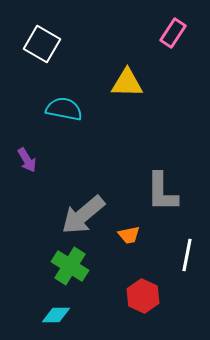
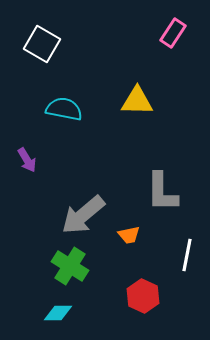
yellow triangle: moved 10 px right, 18 px down
cyan diamond: moved 2 px right, 2 px up
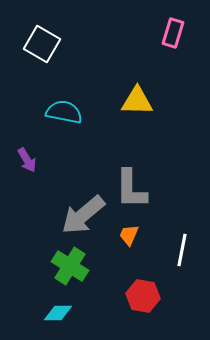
pink rectangle: rotated 16 degrees counterclockwise
cyan semicircle: moved 3 px down
gray L-shape: moved 31 px left, 3 px up
orange trapezoid: rotated 125 degrees clockwise
white line: moved 5 px left, 5 px up
red hexagon: rotated 16 degrees counterclockwise
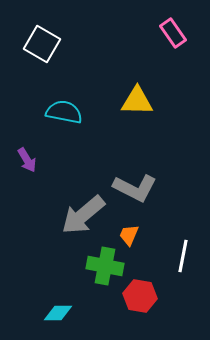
pink rectangle: rotated 52 degrees counterclockwise
gray L-shape: moved 4 px right, 1 px up; rotated 63 degrees counterclockwise
white line: moved 1 px right, 6 px down
green cross: moved 35 px right; rotated 21 degrees counterclockwise
red hexagon: moved 3 px left
